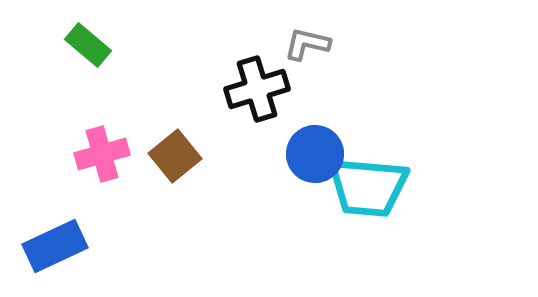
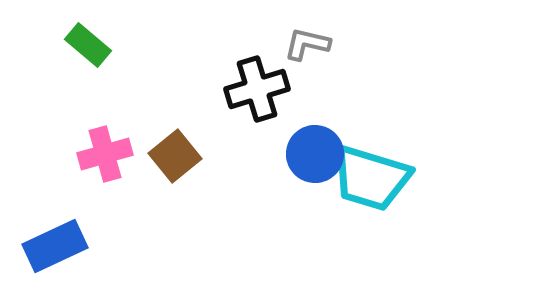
pink cross: moved 3 px right
cyan trapezoid: moved 3 px right, 9 px up; rotated 12 degrees clockwise
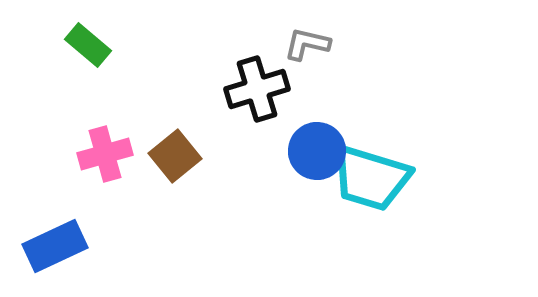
blue circle: moved 2 px right, 3 px up
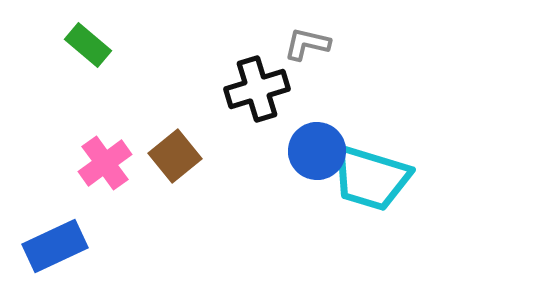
pink cross: moved 9 px down; rotated 20 degrees counterclockwise
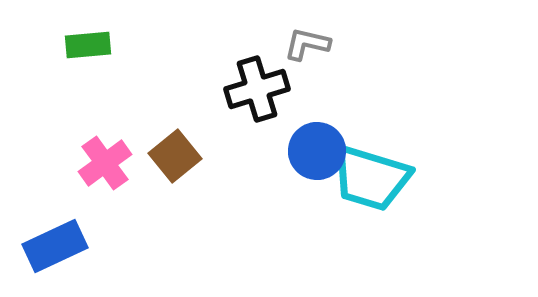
green rectangle: rotated 45 degrees counterclockwise
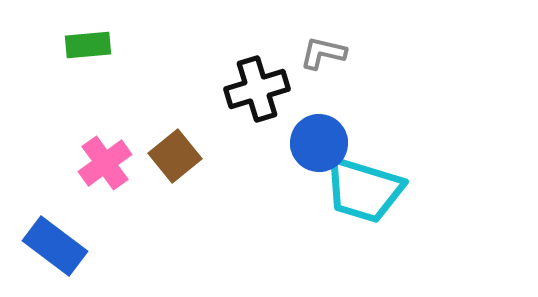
gray L-shape: moved 16 px right, 9 px down
blue circle: moved 2 px right, 8 px up
cyan trapezoid: moved 7 px left, 12 px down
blue rectangle: rotated 62 degrees clockwise
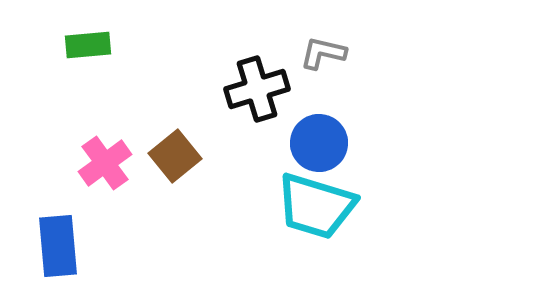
cyan trapezoid: moved 48 px left, 16 px down
blue rectangle: moved 3 px right; rotated 48 degrees clockwise
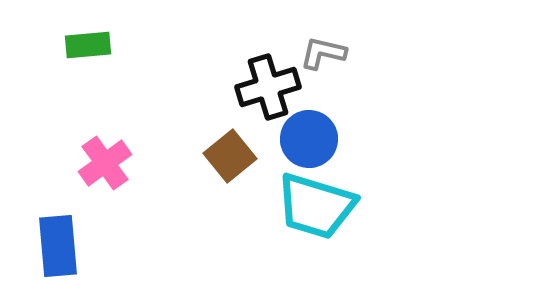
black cross: moved 11 px right, 2 px up
blue circle: moved 10 px left, 4 px up
brown square: moved 55 px right
